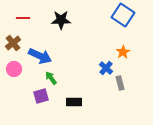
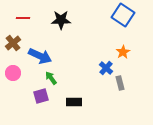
pink circle: moved 1 px left, 4 px down
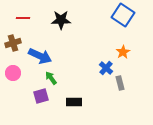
brown cross: rotated 21 degrees clockwise
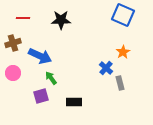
blue square: rotated 10 degrees counterclockwise
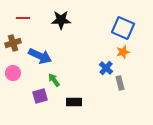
blue square: moved 13 px down
orange star: rotated 16 degrees clockwise
green arrow: moved 3 px right, 2 px down
purple square: moved 1 px left
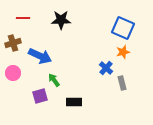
gray rectangle: moved 2 px right
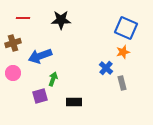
blue square: moved 3 px right
blue arrow: rotated 135 degrees clockwise
green arrow: moved 1 px left, 1 px up; rotated 56 degrees clockwise
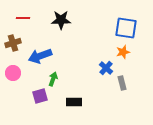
blue square: rotated 15 degrees counterclockwise
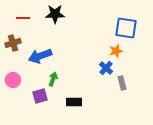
black star: moved 6 px left, 6 px up
orange star: moved 7 px left, 1 px up
pink circle: moved 7 px down
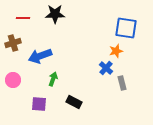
purple square: moved 1 px left, 8 px down; rotated 21 degrees clockwise
black rectangle: rotated 28 degrees clockwise
